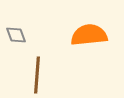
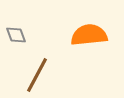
brown line: rotated 24 degrees clockwise
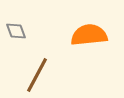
gray diamond: moved 4 px up
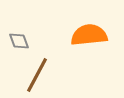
gray diamond: moved 3 px right, 10 px down
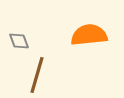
brown line: rotated 12 degrees counterclockwise
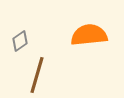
gray diamond: moved 1 px right; rotated 75 degrees clockwise
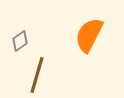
orange semicircle: rotated 57 degrees counterclockwise
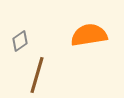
orange semicircle: rotated 54 degrees clockwise
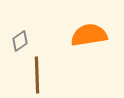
brown line: rotated 18 degrees counterclockwise
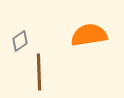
brown line: moved 2 px right, 3 px up
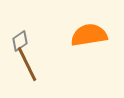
brown line: moved 12 px left, 8 px up; rotated 24 degrees counterclockwise
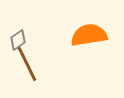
gray diamond: moved 2 px left, 1 px up
